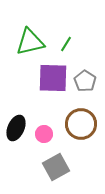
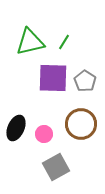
green line: moved 2 px left, 2 px up
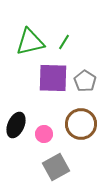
black ellipse: moved 3 px up
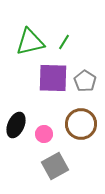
gray square: moved 1 px left, 1 px up
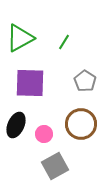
green triangle: moved 10 px left, 4 px up; rotated 16 degrees counterclockwise
purple square: moved 23 px left, 5 px down
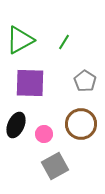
green triangle: moved 2 px down
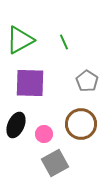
green line: rotated 56 degrees counterclockwise
gray pentagon: moved 2 px right
gray square: moved 3 px up
